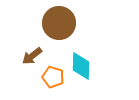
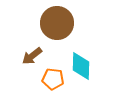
brown circle: moved 2 px left
orange pentagon: moved 2 px down; rotated 10 degrees counterclockwise
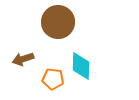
brown circle: moved 1 px right, 1 px up
brown arrow: moved 9 px left, 3 px down; rotated 20 degrees clockwise
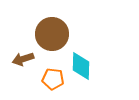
brown circle: moved 6 px left, 12 px down
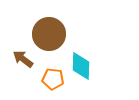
brown circle: moved 3 px left
brown arrow: rotated 55 degrees clockwise
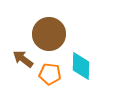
orange pentagon: moved 3 px left, 5 px up
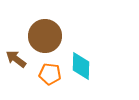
brown circle: moved 4 px left, 2 px down
brown arrow: moved 7 px left
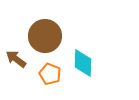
cyan diamond: moved 2 px right, 3 px up
orange pentagon: rotated 15 degrees clockwise
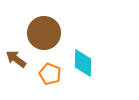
brown circle: moved 1 px left, 3 px up
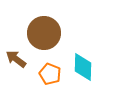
cyan diamond: moved 4 px down
